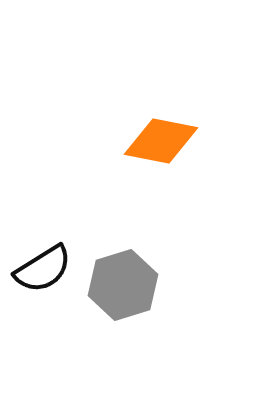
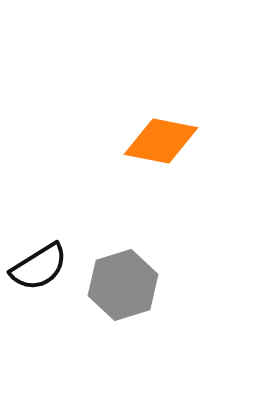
black semicircle: moved 4 px left, 2 px up
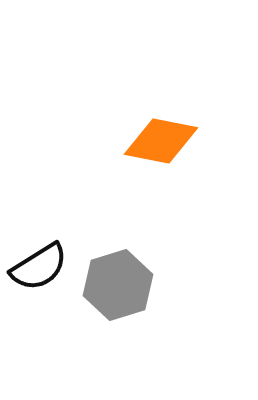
gray hexagon: moved 5 px left
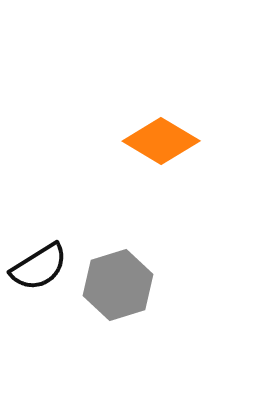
orange diamond: rotated 20 degrees clockwise
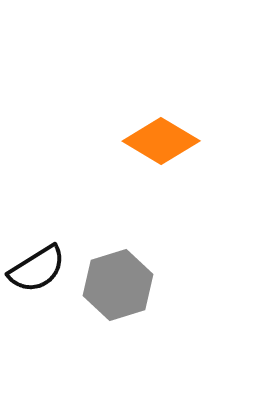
black semicircle: moved 2 px left, 2 px down
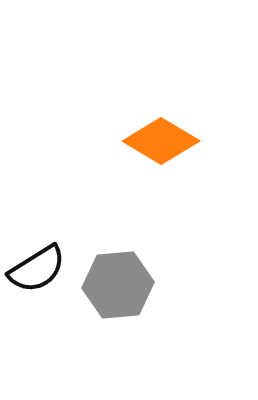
gray hexagon: rotated 12 degrees clockwise
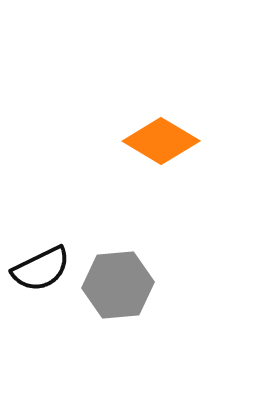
black semicircle: moved 4 px right; rotated 6 degrees clockwise
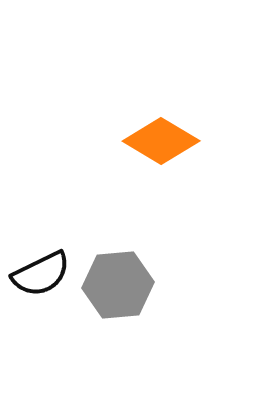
black semicircle: moved 5 px down
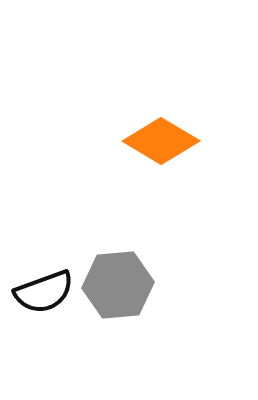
black semicircle: moved 3 px right, 18 px down; rotated 6 degrees clockwise
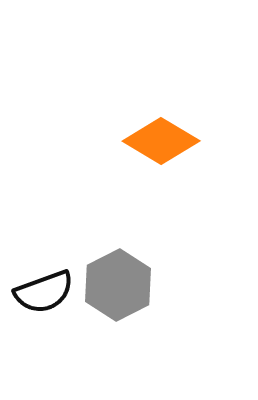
gray hexagon: rotated 22 degrees counterclockwise
